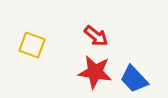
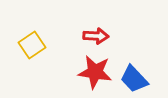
red arrow: rotated 35 degrees counterclockwise
yellow square: rotated 36 degrees clockwise
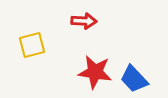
red arrow: moved 12 px left, 15 px up
yellow square: rotated 20 degrees clockwise
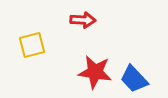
red arrow: moved 1 px left, 1 px up
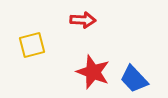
red star: moved 2 px left; rotated 12 degrees clockwise
